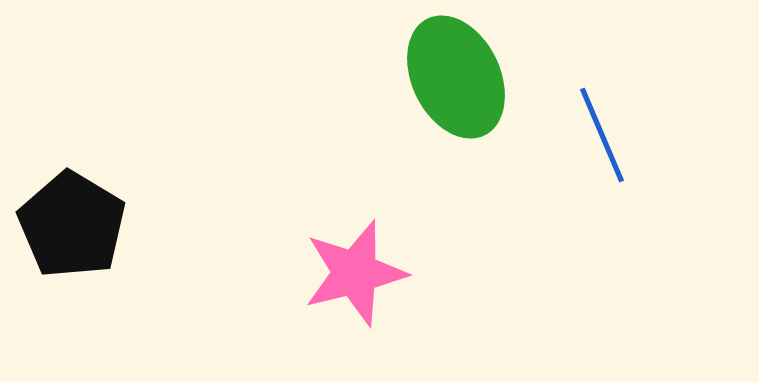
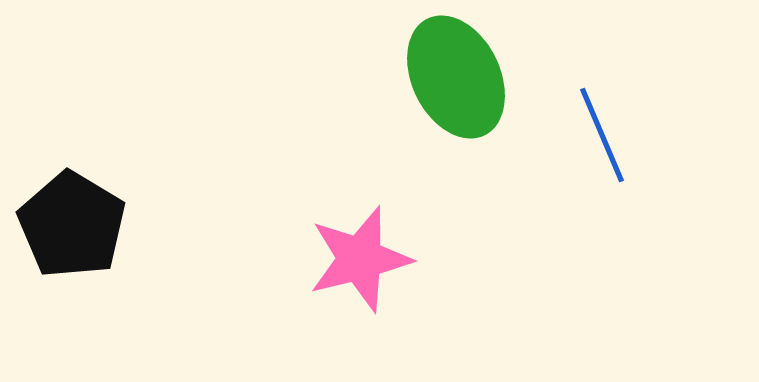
pink star: moved 5 px right, 14 px up
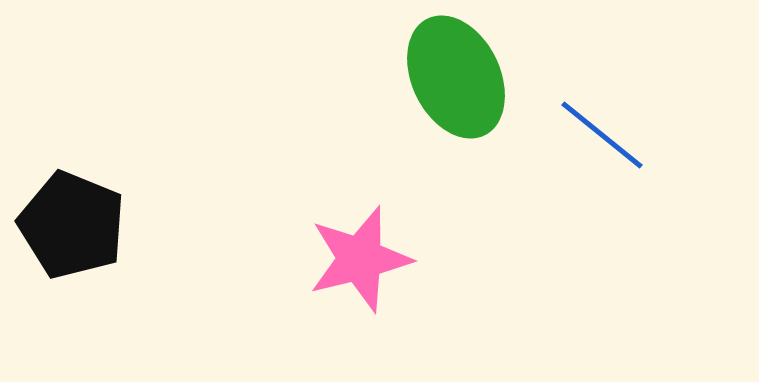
blue line: rotated 28 degrees counterclockwise
black pentagon: rotated 9 degrees counterclockwise
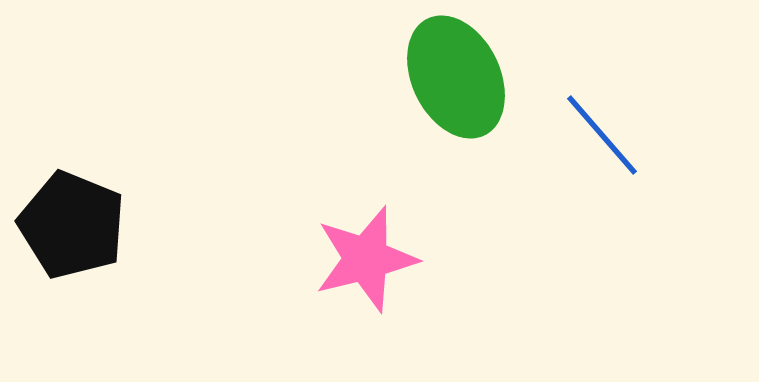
blue line: rotated 10 degrees clockwise
pink star: moved 6 px right
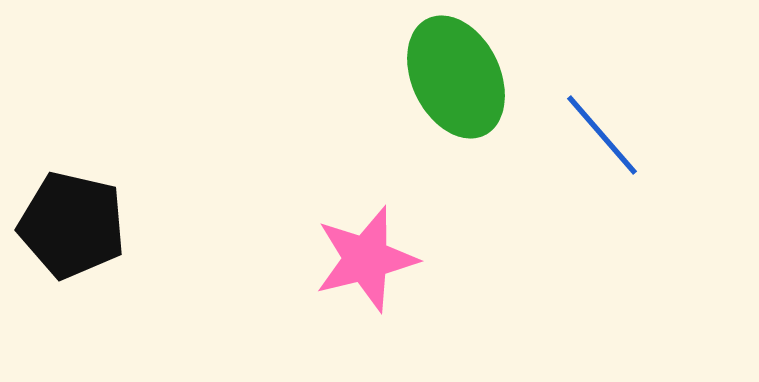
black pentagon: rotated 9 degrees counterclockwise
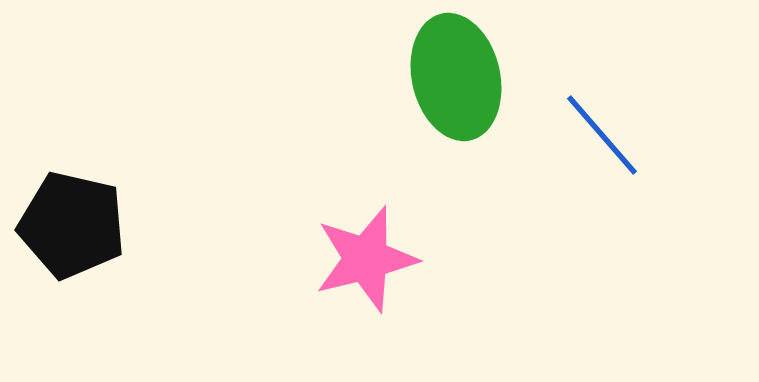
green ellipse: rotated 13 degrees clockwise
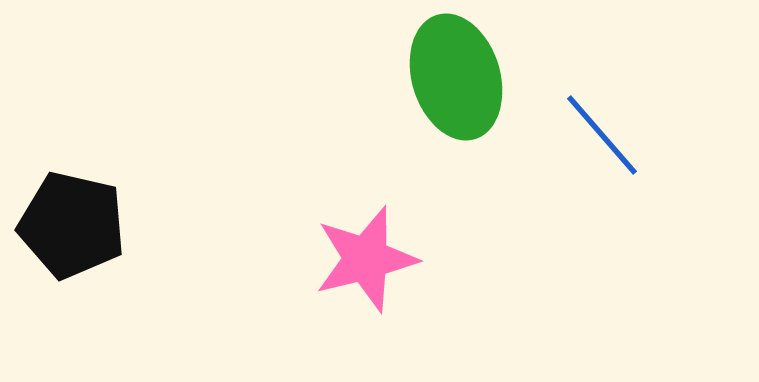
green ellipse: rotated 4 degrees counterclockwise
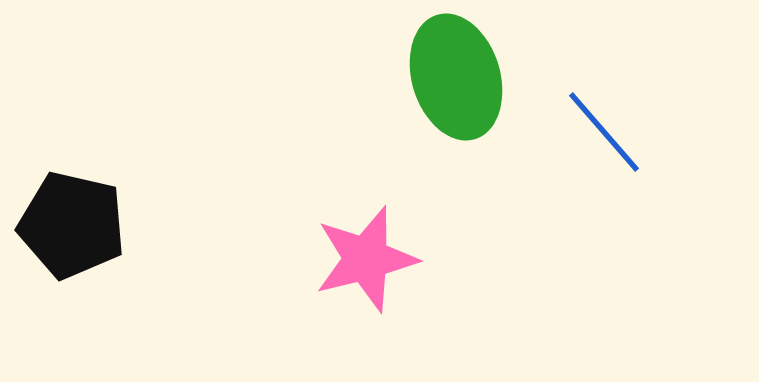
blue line: moved 2 px right, 3 px up
